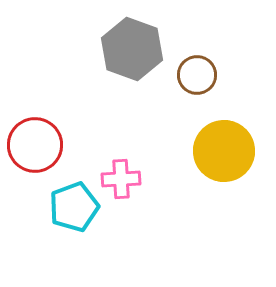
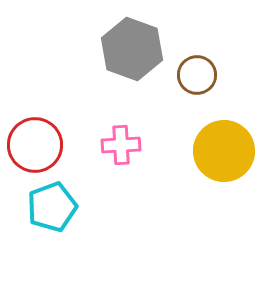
pink cross: moved 34 px up
cyan pentagon: moved 22 px left
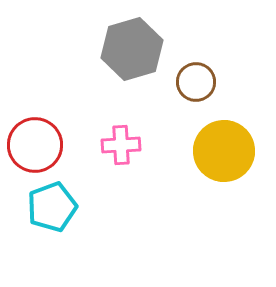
gray hexagon: rotated 24 degrees clockwise
brown circle: moved 1 px left, 7 px down
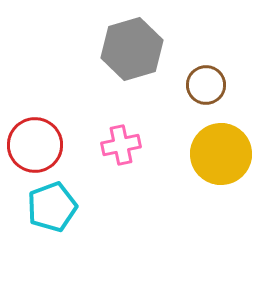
brown circle: moved 10 px right, 3 px down
pink cross: rotated 9 degrees counterclockwise
yellow circle: moved 3 px left, 3 px down
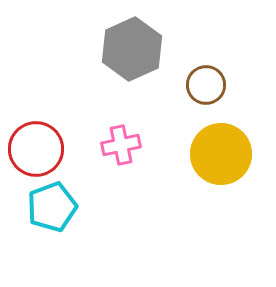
gray hexagon: rotated 8 degrees counterclockwise
red circle: moved 1 px right, 4 px down
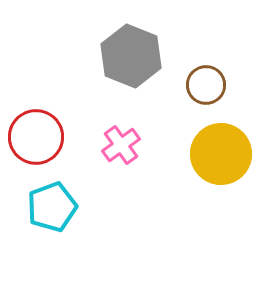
gray hexagon: moved 1 px left, 7 px down; rotated 14 degrees counterclockwise
pink cross: rotated 24 degrees counterclockwise
red circle: moved 12 px up
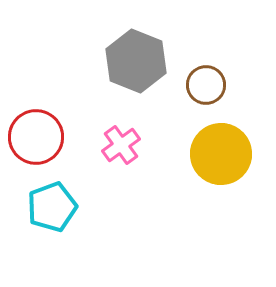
gray hexagon: moved 5 px right, 5 px down
